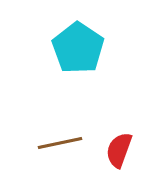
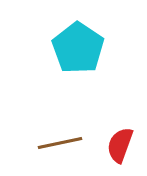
red semicircle: moved 1 px right, 5 px up
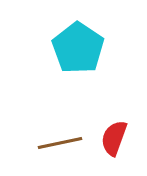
red semicircle: moved 6 px left, 7 px up
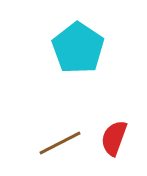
brown line: rotated 15 degrees counterclockwise
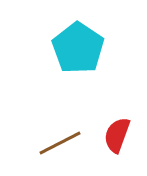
red semicircle: moved 3 px right, 3 px up
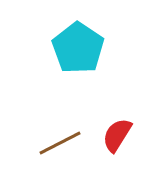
red semicircle: rotated 12 degrees clockwise
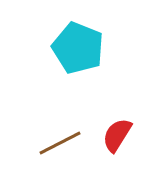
cyan pentagon: rotated 12 degrees counterclockwise
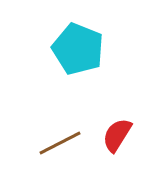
cyan pentagon: moved 1 px down
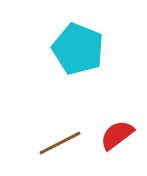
red semicircle: rotated 21 degrees clockwise
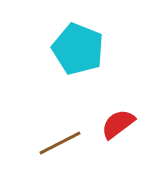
red semicircle: moved 1 px right, 11 px up
